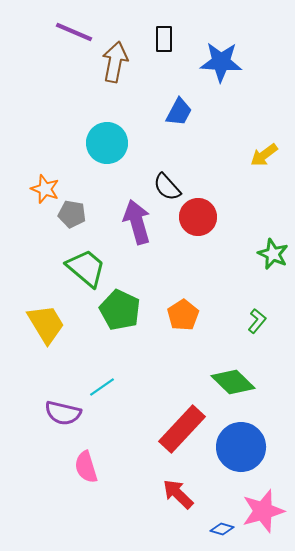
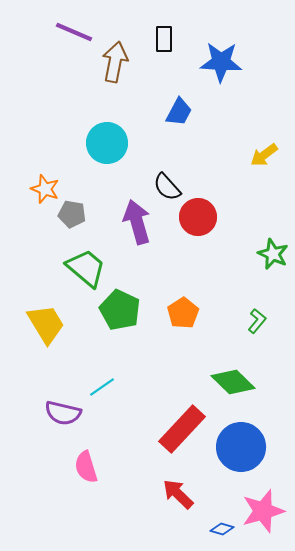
orange pentagon: moved 2 px up
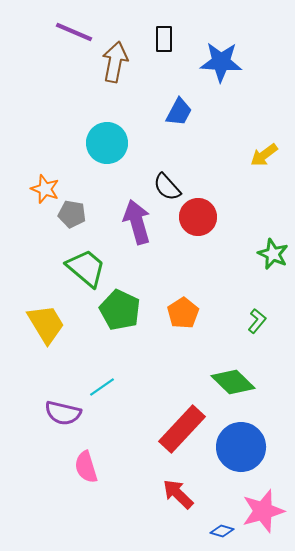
blue diamond: moved 2 px down
